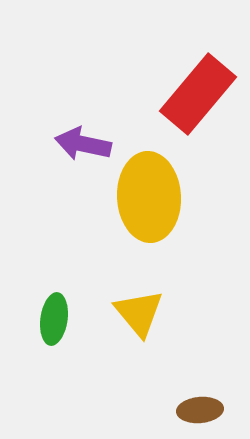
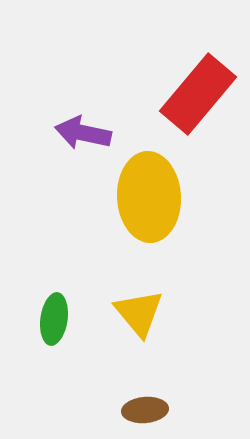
purple arrow: moved 11 px up
brown ellipse: moved 55 px left
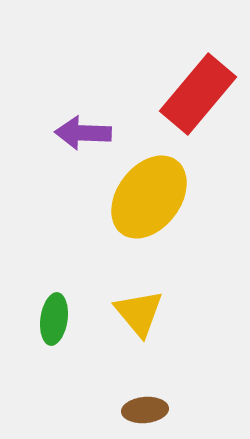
purple arrow: rotated 10 degrees counterclockwise
yellow ellipse: rotated 40 degrees clockwise
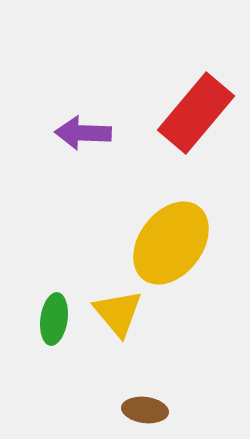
red rectangle: moved 2 px left, 19 px down
yellow ellipse: moved 22 px right, 46 px down
yellow triangle: moved 21 px left
brown ellipse: rotated 12 degrees clockwise
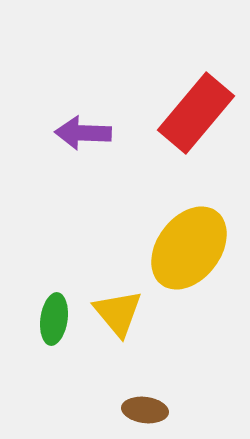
yellow ellipse: moved 18 px right, 5 px down
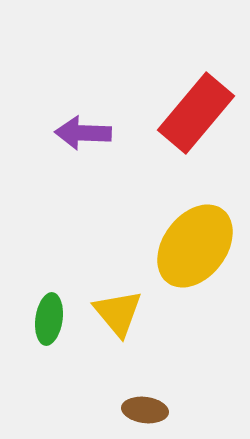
yellow ellipse: moved 6 px right, 2 px up
green ellipse: moved 5 px left
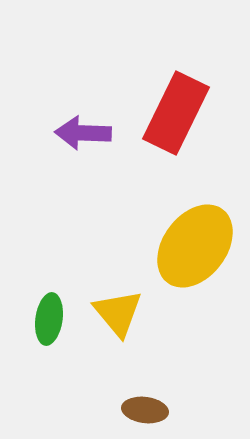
red rectangle: moved 20 px left; rotated 14 degrees counterclockwise
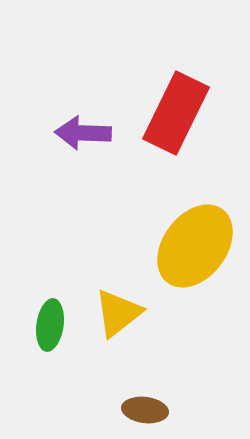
yellow triangle: rotated 32 degrees clockwise
green ellipse: moved 1 px right, 6 px down
